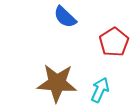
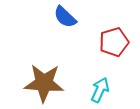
red pentagon: rotated 16 degrees clockwise
brown star: moved 13 px left
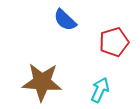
blue semicircle: moved 3 px down
brown star: moved 2 px left, 1 px up
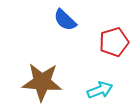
cyan arrow: rotated 45 degrees clockwise
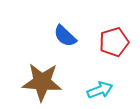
blue semicircle: moved 16 px down
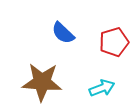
blue semicircle: moved 2 px left, 3 px up
cyan arrow: moved 2 px right, 2 px up
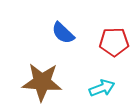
red pentagon: rotated 16 degrees clockwise
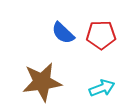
red pentagon: moved 13 px left, 7 px up
brown star: rotated 12 degrees counterclockwise
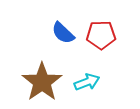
brown star: rotated 27 degrees counterclockwise
cyan arrow: moved 15 px left, 6 px up
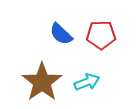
blue semicircle: moved 2 px left, 1 px down
